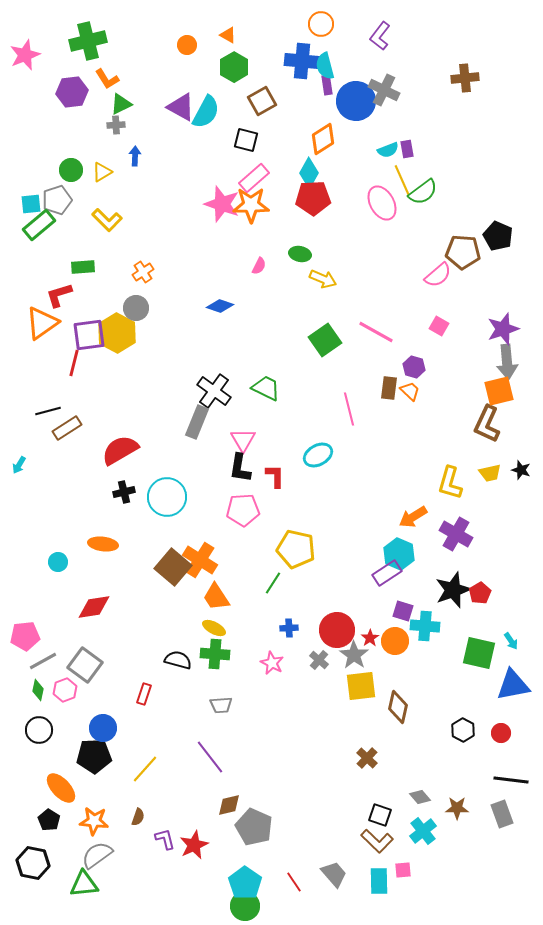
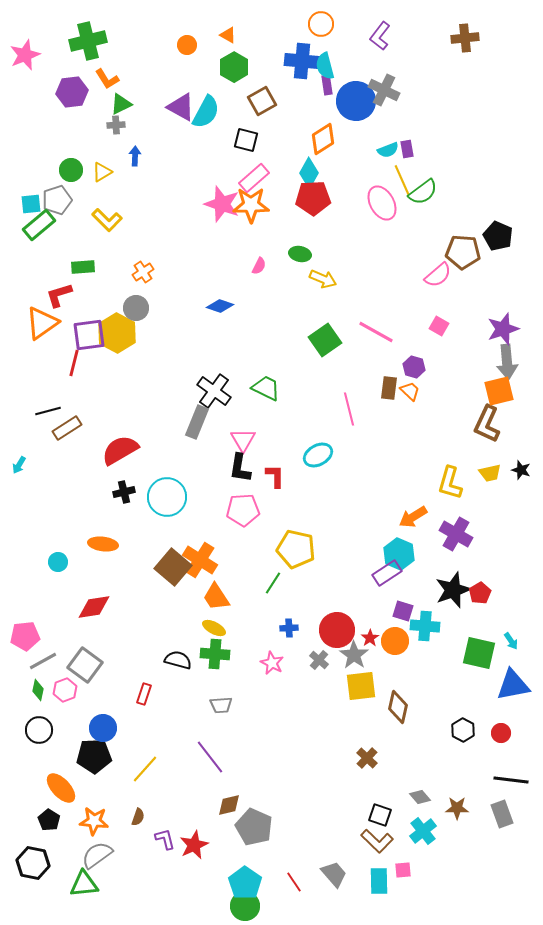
brown cross at (465, 78): moved 40 px up
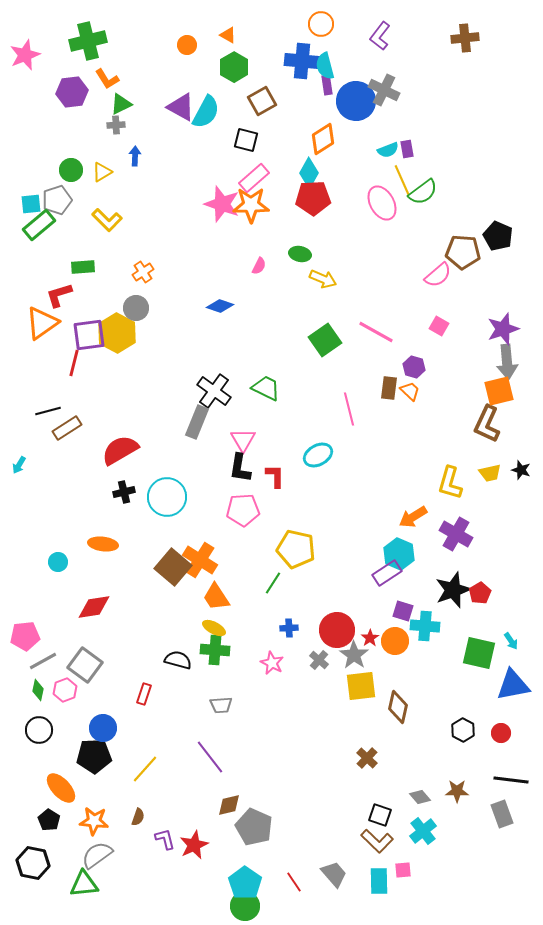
green cross at (215, 654): moved 4 px up
brown star at (457, 808): moved 17 px up
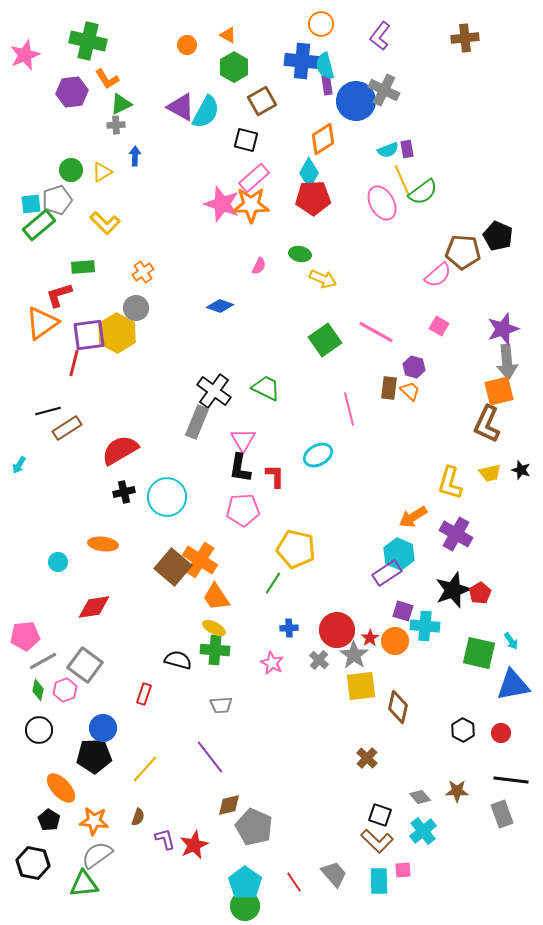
green cross at (88, 41): rotated 27 degrees clockwise
yellow L-shape at (107, 220): moved 2 px left, 3 px down
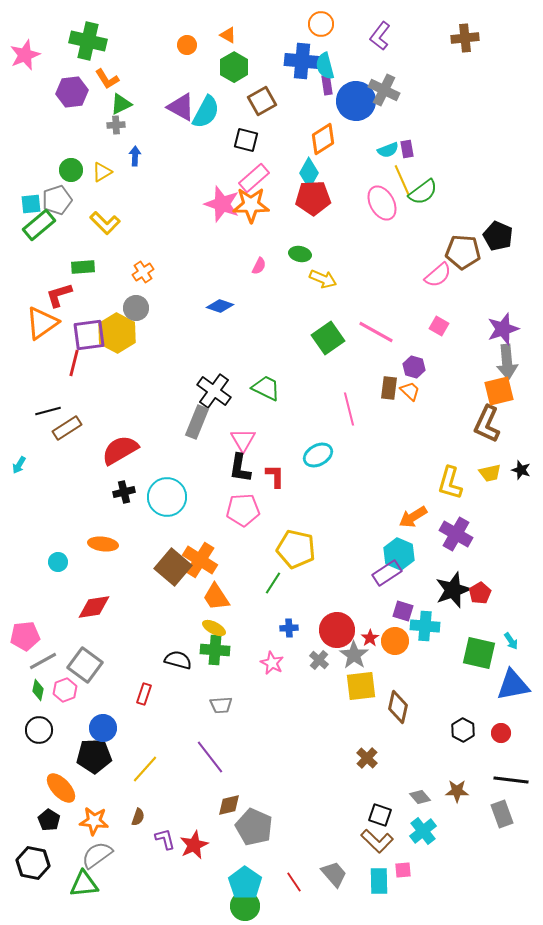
green square at (325, 340): moved 3 px right, 2 px up
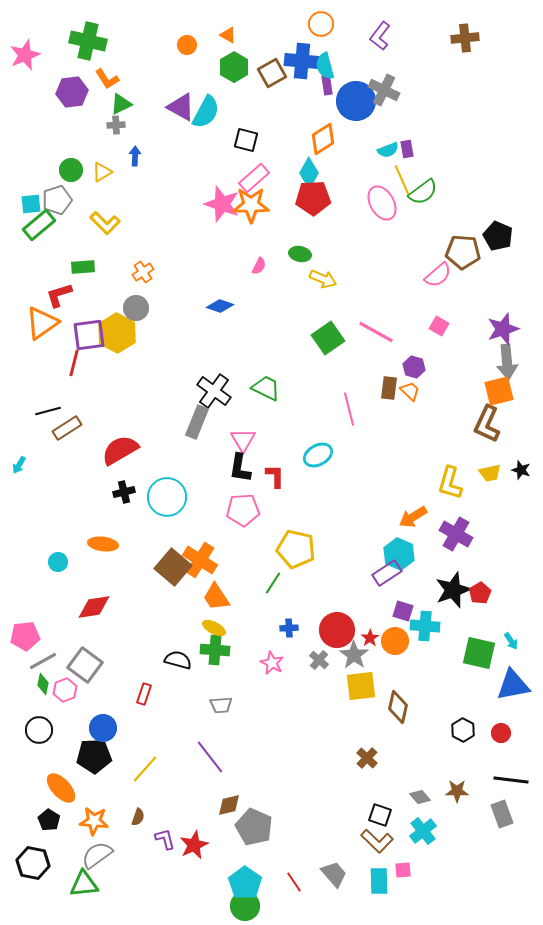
brown square at (262, 101): moved 10 px right, 28 px up
green diamond at (38, 690): moved 5 px right, 6 px up
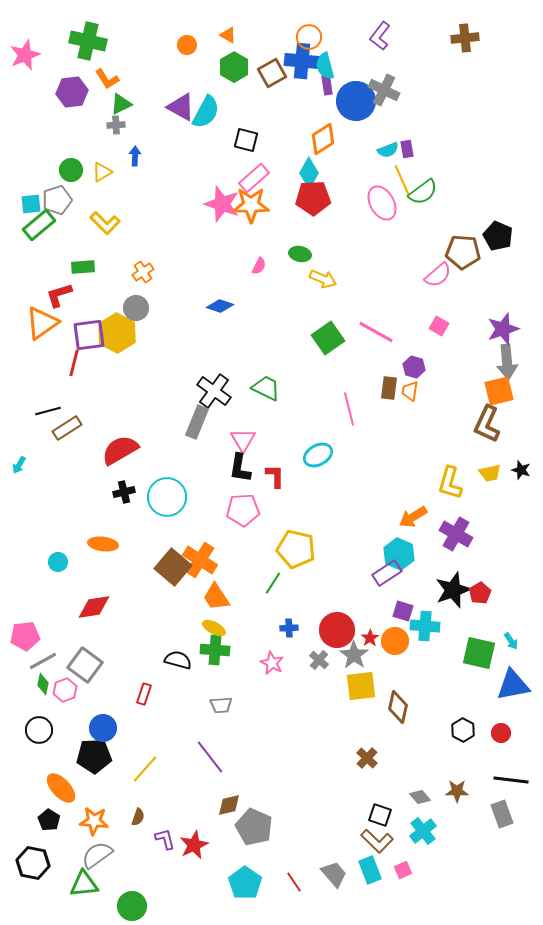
orange circle at (321, 24): moved 12 px left, 13 px down
orange trapezoid at (410, 391): rotated 125 degrees counterclockwise
pink square at (403, 870): rotated 18 degrees counterclockwise
cyan rectangle at (379, 881): moved 9 px left, 11 px up; rotated 20 degrees counterclockwise
green circle at (245, 906): moved 113 px left
